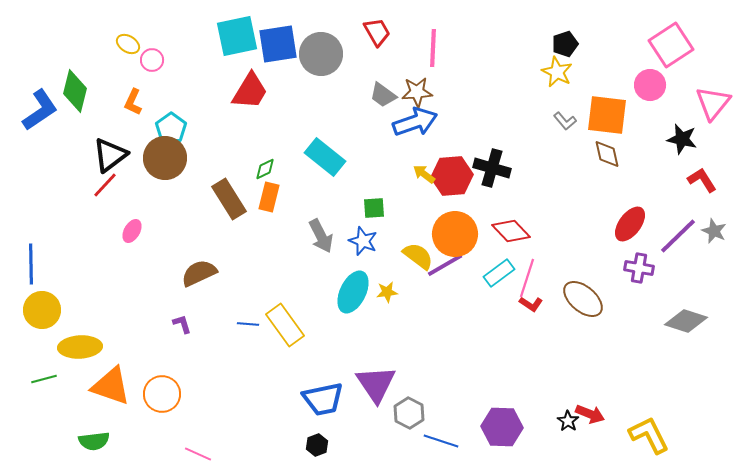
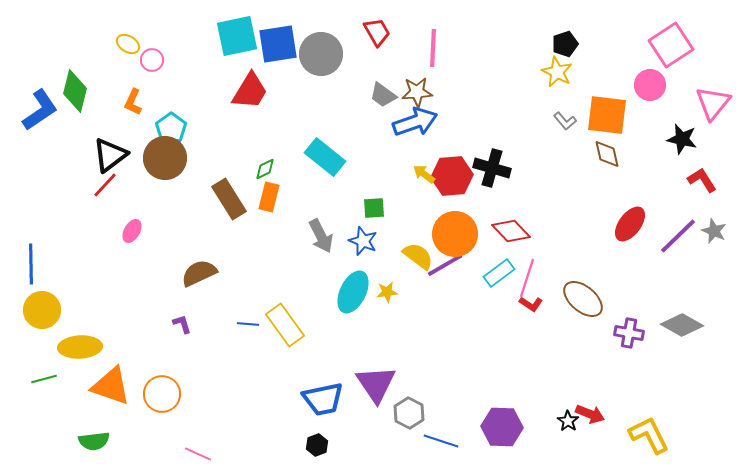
purple cross at (639, 268): moved 10 px left, 65 px down
gray diamond at (686, 321): moved 4 px left, 4 px down; rotated 12 degrees clockwise
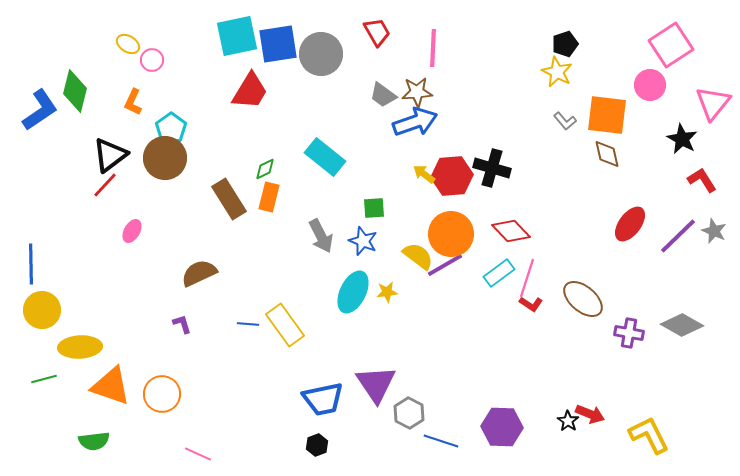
black star at (682, 139): rotated 16 degrees clockwise
orange circle at (455, 234): moved 4 px left
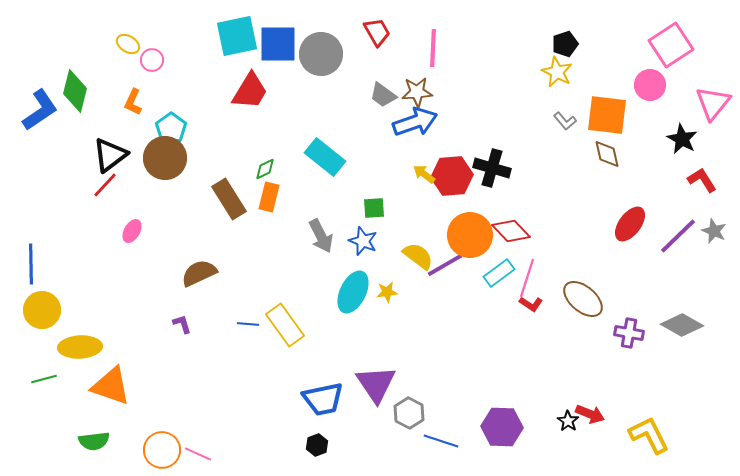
blue square at (278, 44): rotated 9 degrees clockwise
orange circle at (451, 234): moved 19 px right, 1 px down
orange circle at (162, 394): moved 56 px down
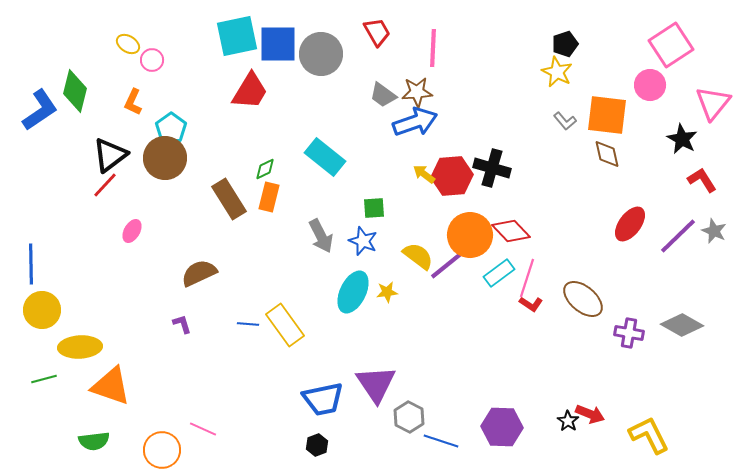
purple line at (445, 265): moved 2 px right; rotated 9 degrees counterclockwise
gray hexagon at (409, 413): moved 4 px down
pink line at (198, 454): moved 5 px right, 25 px up
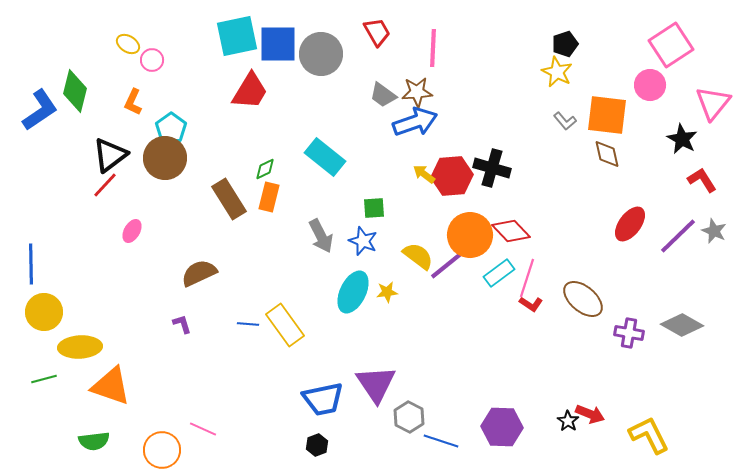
yellow circle at (42, 310): moved 2 px right, 2 px down
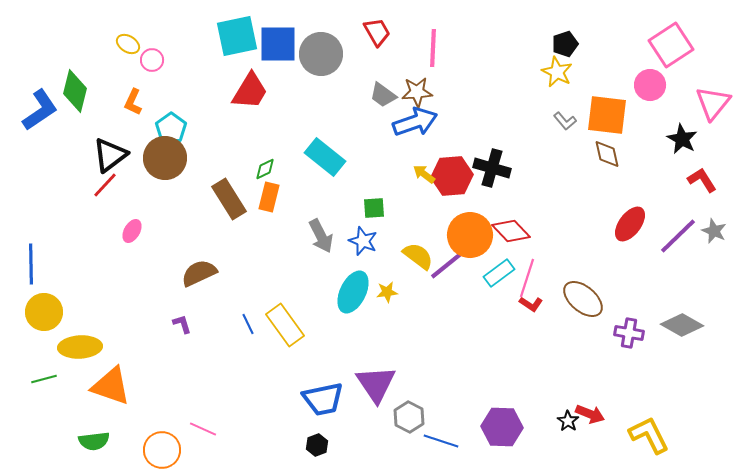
blue line at (248, 324): rotated 60 degrees clockwise
